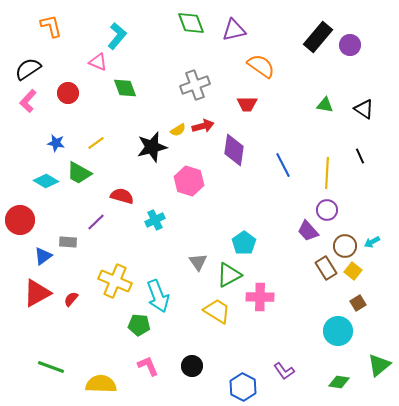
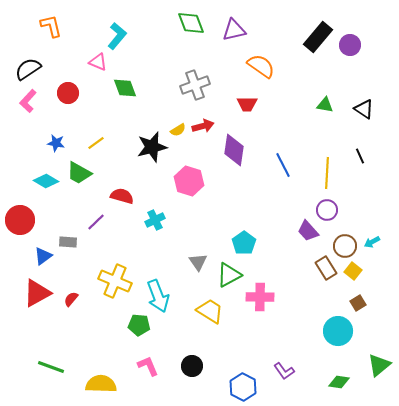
yellow trapezoid at (217, 311): moved 7 px left
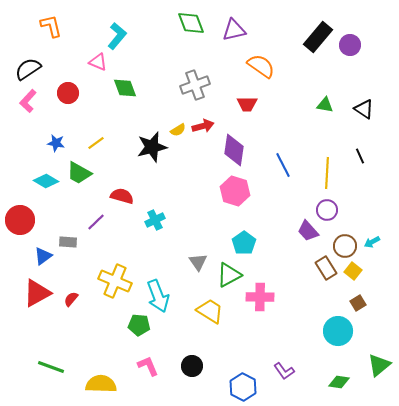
pink hexagon at (189, 181): moved 46 px right, 10 px down
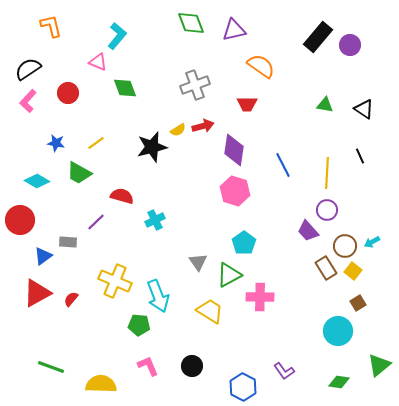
cyan diamond at (46, 181): moved 9 px left
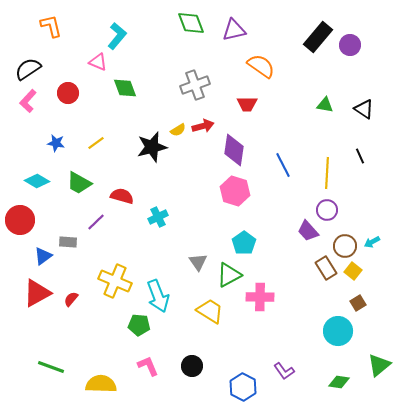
green trapezoid at (79, 173): moved 10 px down
cyan cross at (155, 220): moved 3 px right, 3 px up
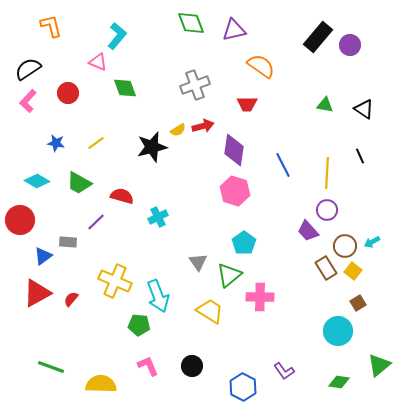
green triangle at (229, 275): rotated 12 degrees counterclockwise
